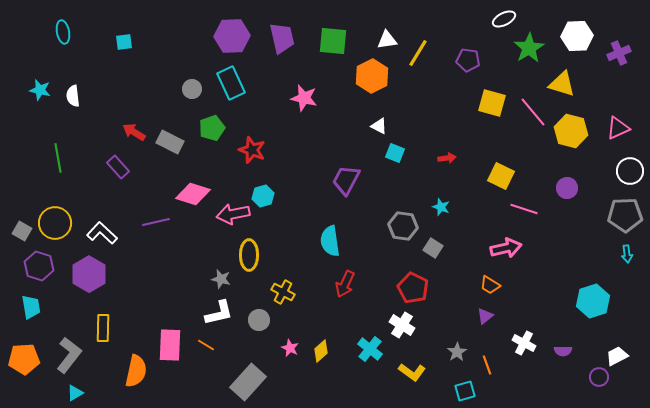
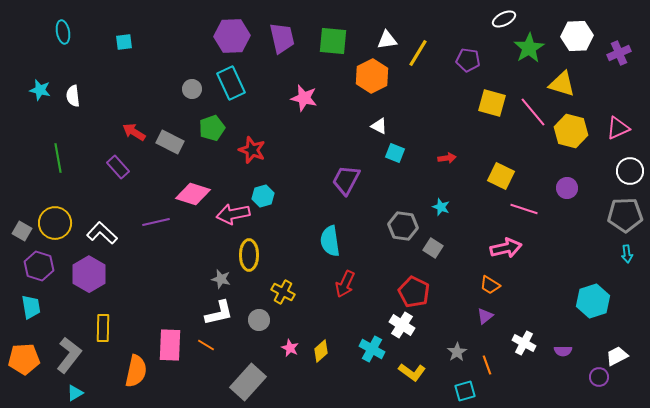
red pentagon at (413, 288): moved 1 px right, 4 px down
cyan cross at (370, 349): moved 2 px right; rotated 10 degrees counterclockwise
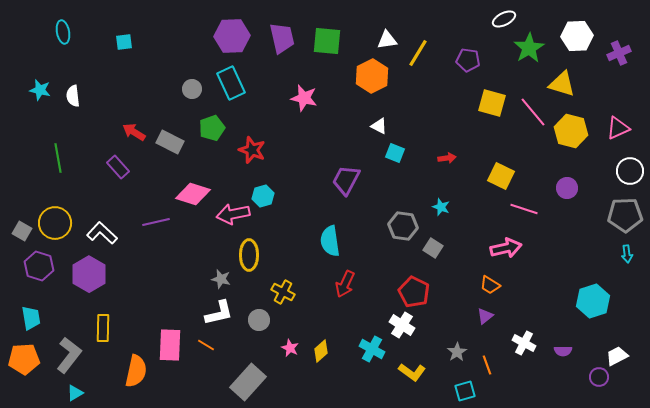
green square at (333, 41): moved 6 px left
cyan trapezoid at (31, 307): moved 11 px down
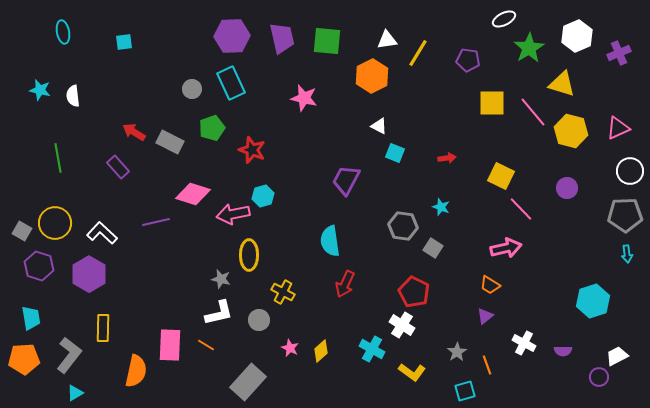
white hexagon at (577, 36): rotated 20 degrees counterclockwise
yellow square at (492, 103): rotated 16 degrees counterclockwise
pink line at (524, 209): moved 3 px left; rotated 28 degrees clockwise
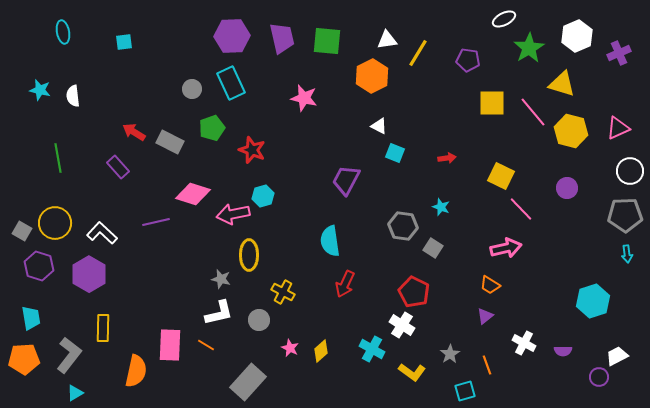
gray star at (457, 352): moved 7 px left, 2 px down
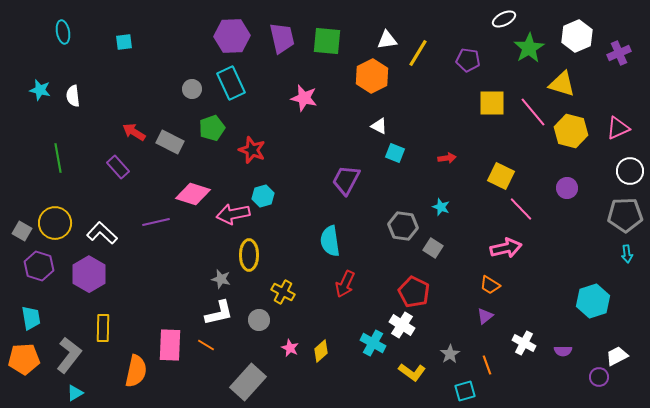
cyan cross at (372, 349): moved 1 px right, 6 px up
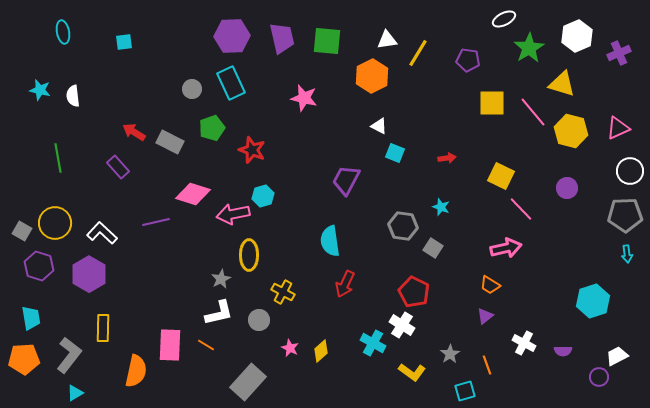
gray star at (221, 279): rotated 30 degrees clockwise
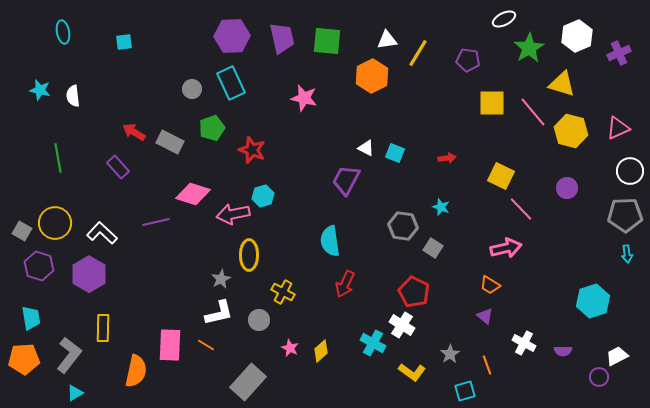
white triangle at (379, 126): moved 13 px left, 22 px down
purple triangle at (485, 316): rotated 42 degrees counterclockwise
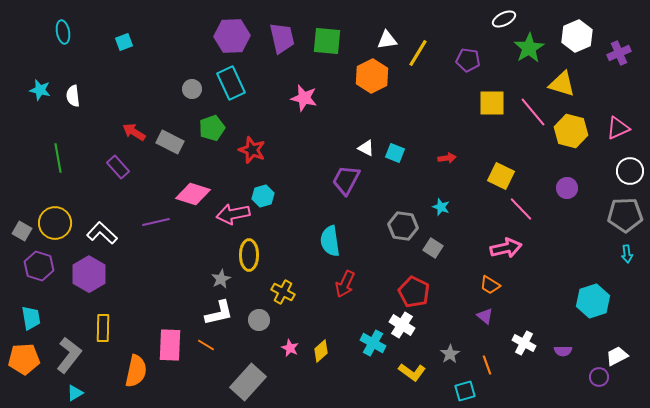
cyan square at (124, 42): rotated 12 degrees counterclockwise
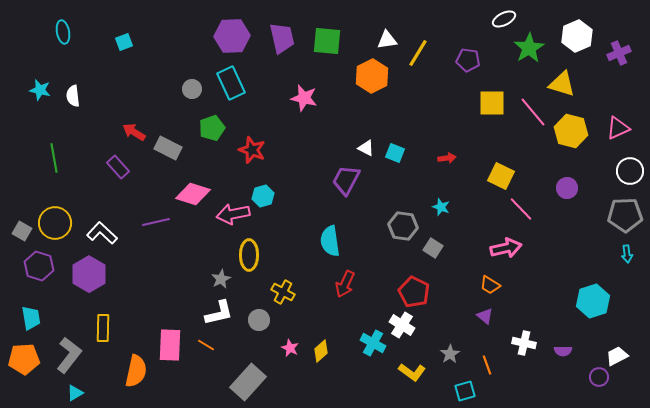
gray rectangle at (170, 142): moved 2 px left, 6 px down
green line at (58, 158): moved 4 px left
white cross at (524, 343): rotated 15 degrees counterclockwise
